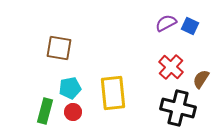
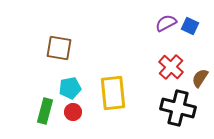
brown semicircle: moved 1 px left, 1 px up
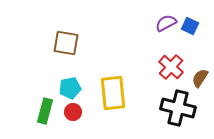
brown square: moved 7 px right, 5 px up
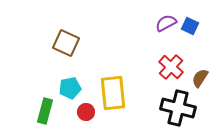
brown square: rotated 16 degrees clockwise
red circle: moved 13 px right
